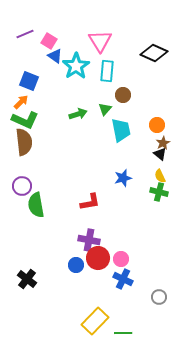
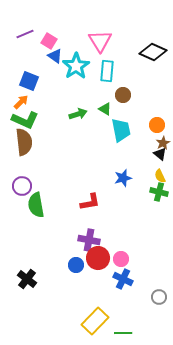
black diamond: moved 1 px left, 1 px up
green triangle: rotated 40 degrees counterclockwise
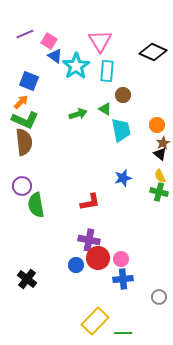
blue cross: rotated 30 degrees counterclockwise
